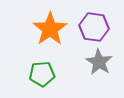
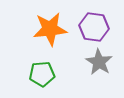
orange star: rotated 28 degrees clockwise
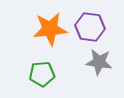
purple hexagon: moved 4 px left
gray star: rotated 24 degrees counterclockwise
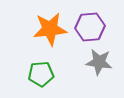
purple hexagon: rotated 12 degrees counterclockwise
green pentagon: moved 1 px left
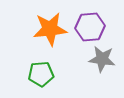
gray star: moved 3 px right, 3 px up
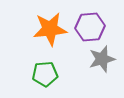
gray star: rotated 24 degrees counterclockwise
green pentagon: moved 4 px right
